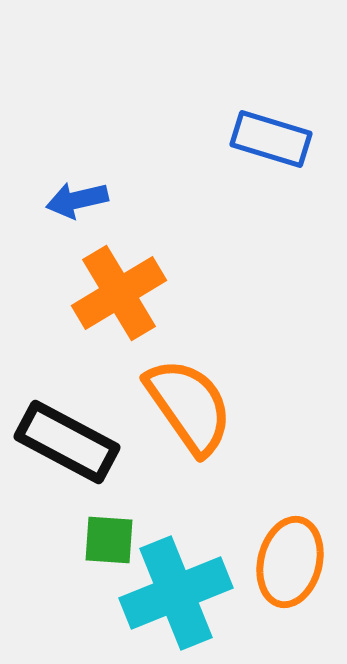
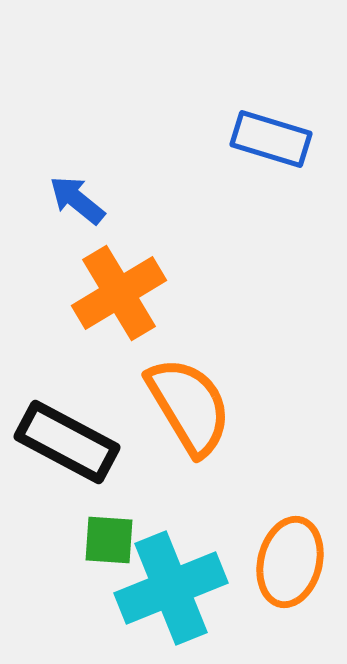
blue arrow: rotated 52 degrees clockwise
orange semicircle: rotated 4 degrees clockwise
cyan cross: moved 5 px left, 5 px up
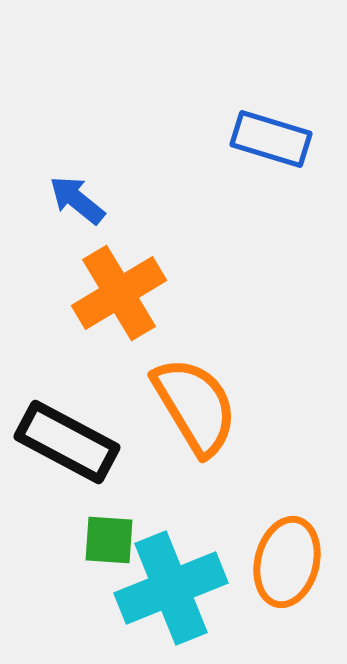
orange semicircle: moved 6 px right
orange ellipse: moved 3 px left
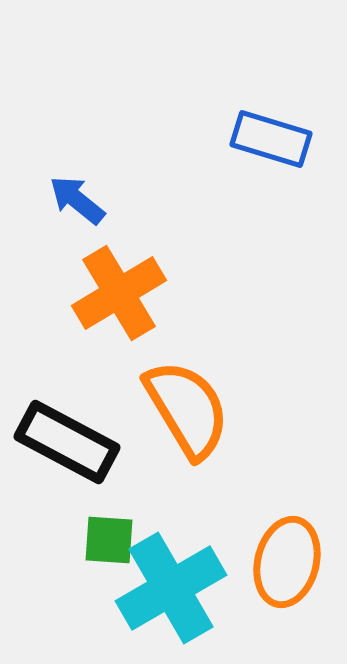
orange semicircle: moved 8 px left, 3 px down
cyan cross: rotated 8 degrees counterclockwise
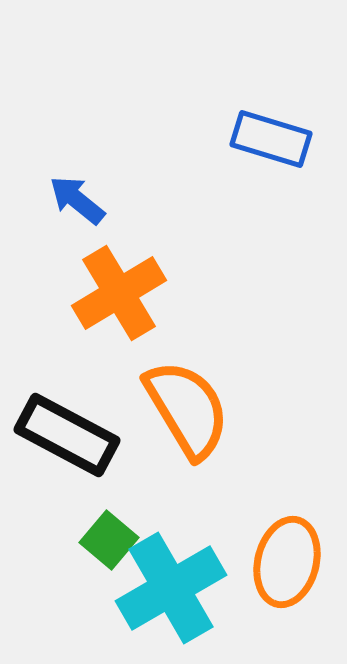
black rectangle: moved 7 px up
green square: rotated 36 degrees clockwise
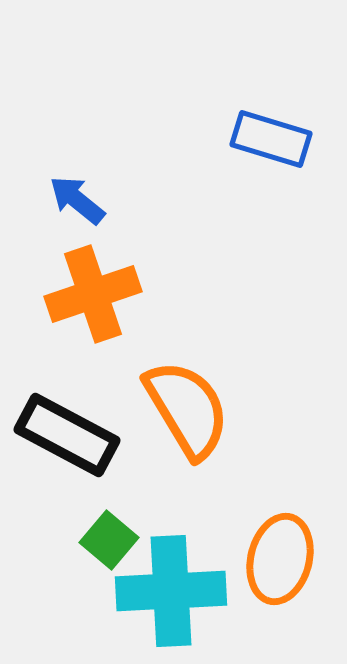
orange cross: moved 26 px left, 1 px down; rotated 12 degrees clockwise
orange ellipse: moved 7 px left, 3 px up
cyan cross: moved 3 px down; rotated 27 degrees clockwise
